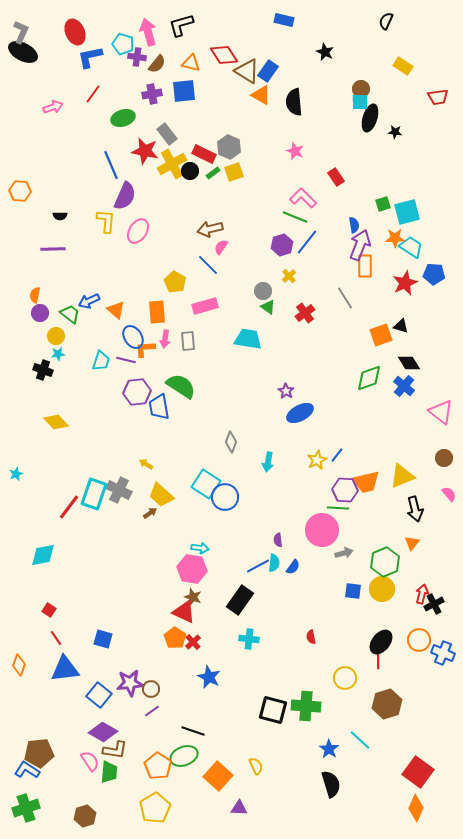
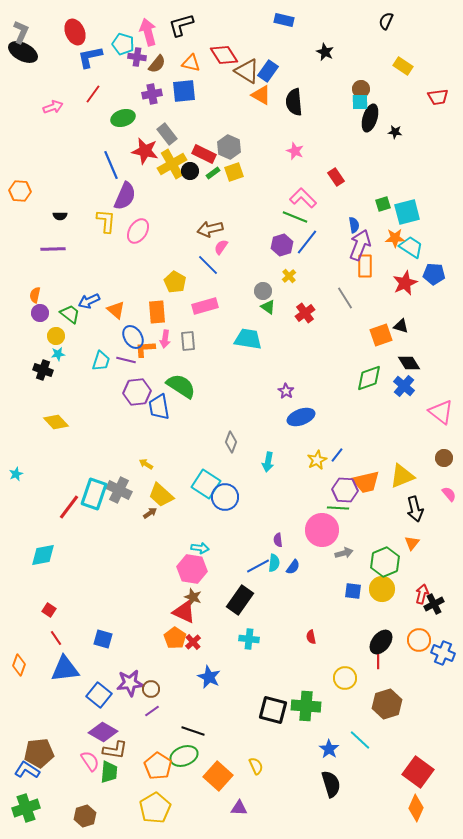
blue ellipse at (300, 413): moved 1 px right, 4 px down; rotated 8 degrees clockwise
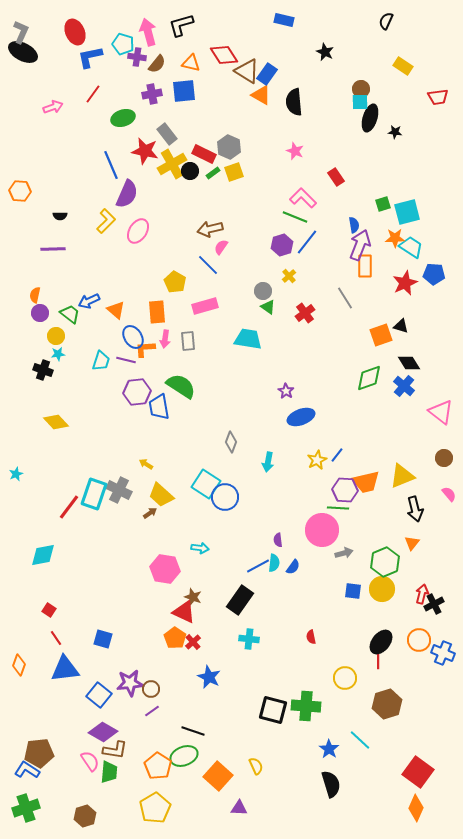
blue rectangle at (268, 71): moved 1 px left, 3 px down
purple semicircle at (125, 196): moved 2 px right, 2 px up
yellow L-shape at (106, 221): rotated 40 degrees clockwise
pink hexagon at (192, 569): moved 27 px left
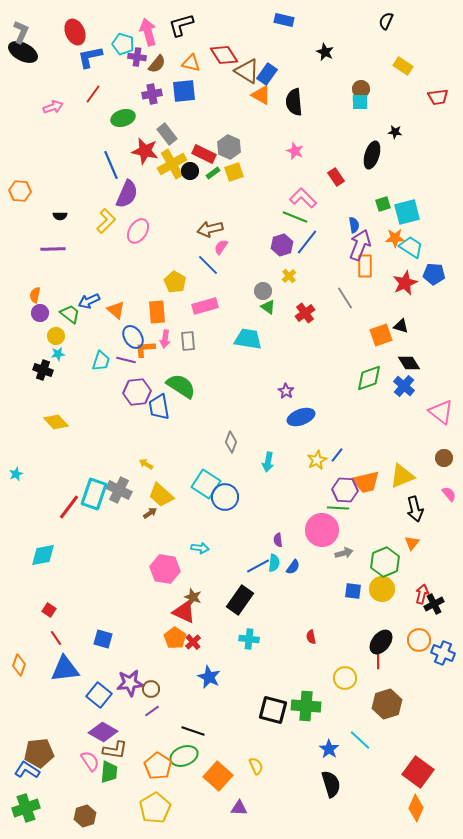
black ellipse at (370, 118): moved 2 px right, 37 px down
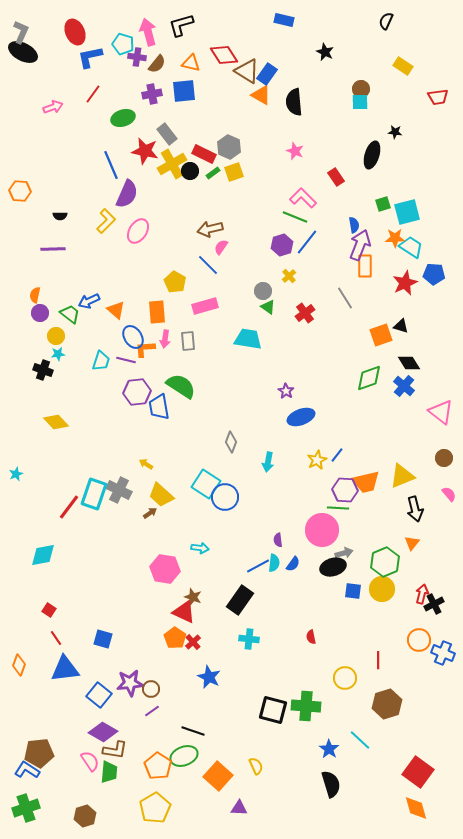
blue semicircle at (293, 567): moved 3 px up
black ellipse at (381, 642): moved 48 px left, 75 px up; rotated 35 degrees clockwise
orange diamond at (416, 808): rotated 40 degrees counterclockwise
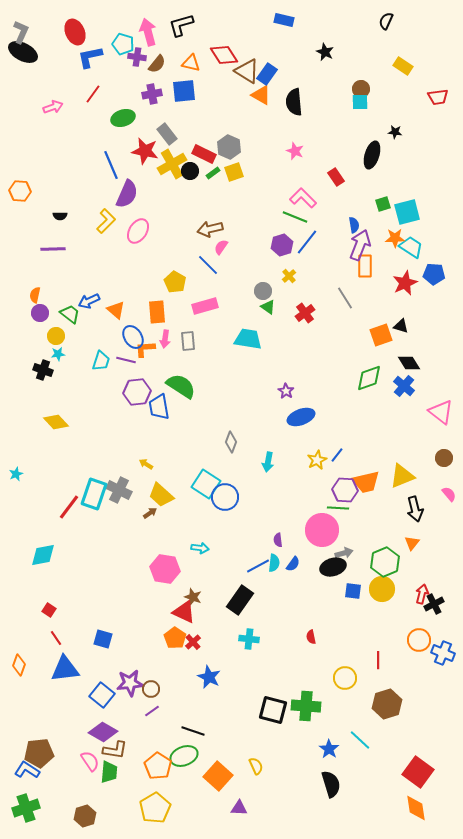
blue square at (99, 695): moved 3 px right
orange diamond at (416, 808): rotated 8 degrees clockwise
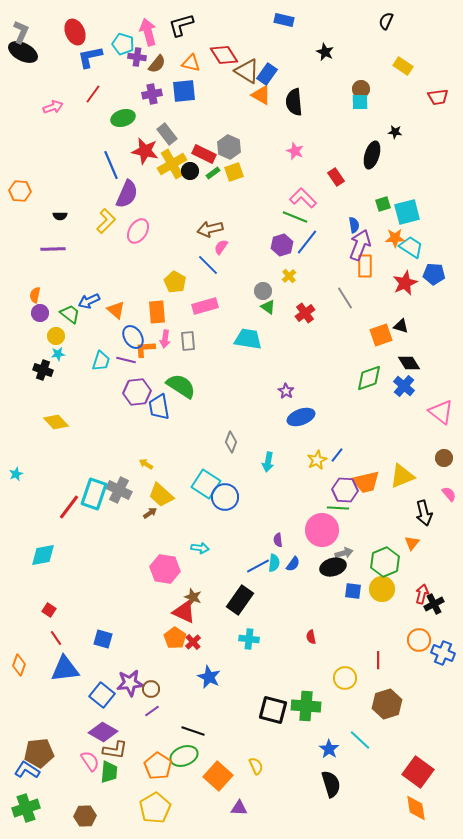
black arrow at (415, 509): moved 9 px right, 4 px down
brown hexagon at (85, 816): rotated 15 degrees clockwise
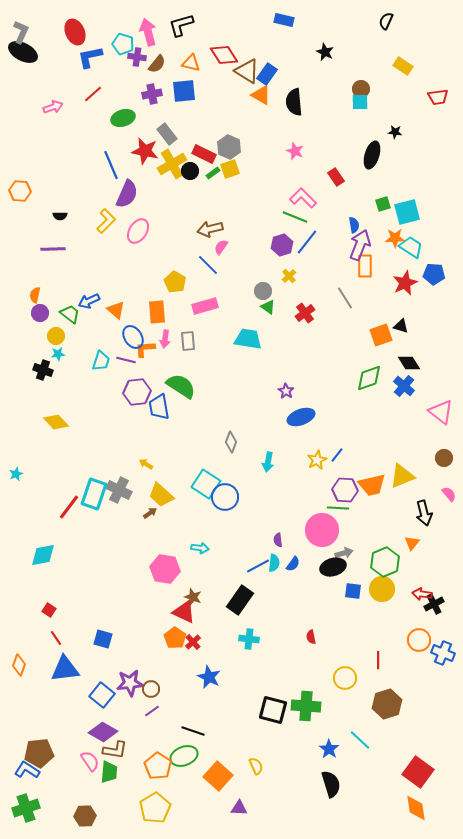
red line at (93, 94): rotated 12 degrees clockwise
yellow square at (234, 172): moved 4 px left, 3 px up
orange trapezoid at (366, 482): moved 6 px right, 3 px down
red arrow at (422, 594): rotated 96 degrees counterclockwise
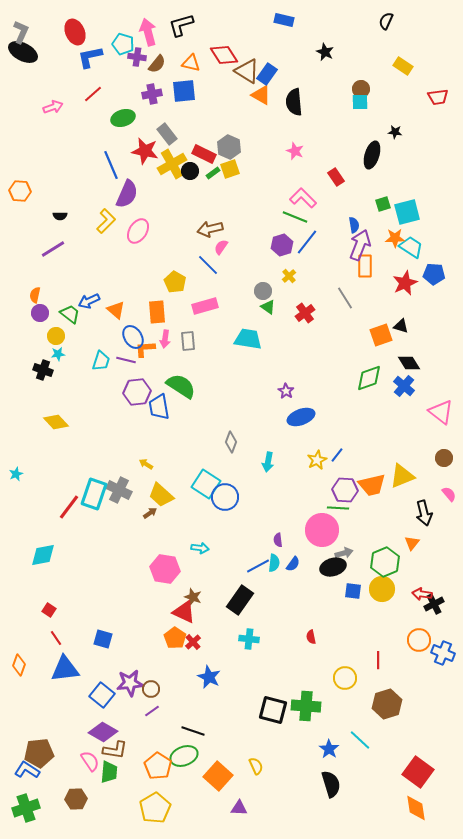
purple line at (53, 249): rotated 30 degrees counterclockwise
brown hexagon at (85, 816): moved 9 px left, 17 px up
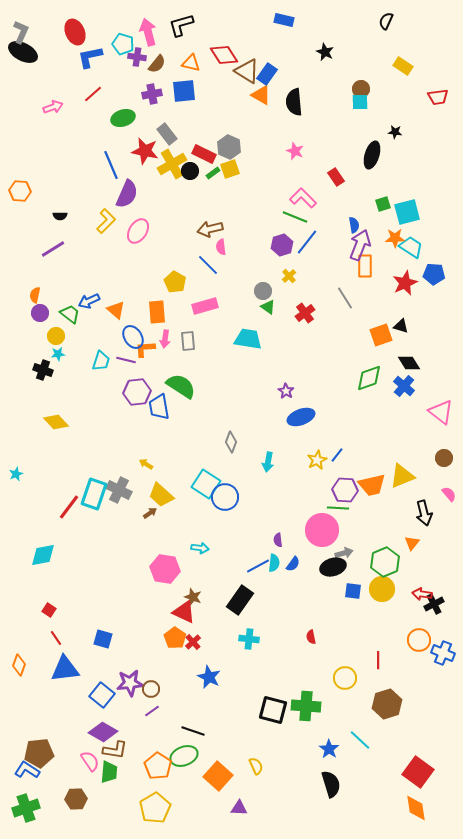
pink semicircle at (221, 247): rotated 42 degrees counterclockwise
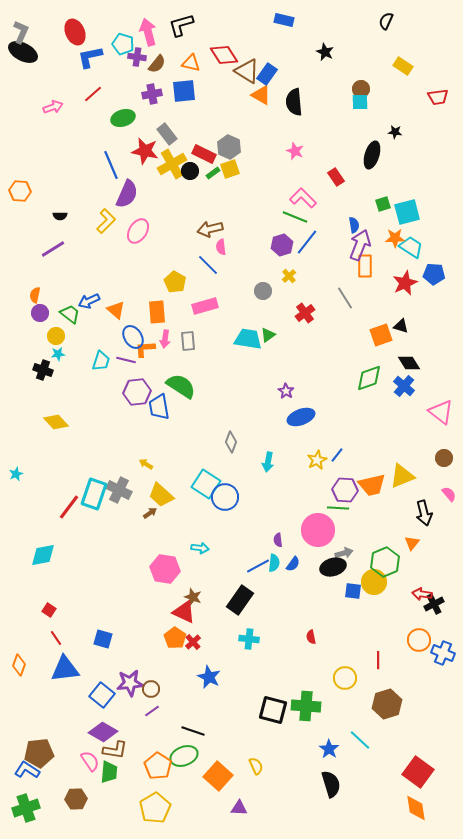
green triangle at (268, 307): moved 28 px down; rotated 49 degrees clockwise
pink circle at (322, 530): moved 4 px left
yellow circle at (382, 589): moved 8 px left, 7 px up
